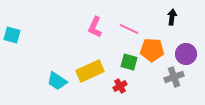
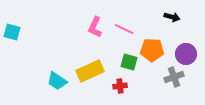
black arrow: rotated 98 degrees clockwise
pink line: moved 5 px left
cyan square: moved 3 px up
red cross: rotated 24 degrees clockwise
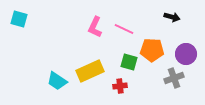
cyan square: moved 7 px right, 13 px up
gray cross: moved 1 px down
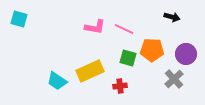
pink L-shape: rotated 105 degrees counterclockwise
green square: moved 1 px left, 4 px up
gray cross: moved 1 px down; rotated 24 degrees counterclockwise
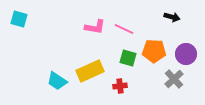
orange pentagon: moved 2 px right, 1 px down
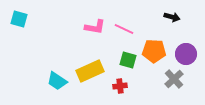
green square: moved 2 px down
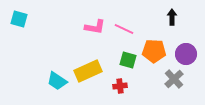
black arrow: rotated 105 degrees counterclockwise
yellow rectangle: moved 2 px left
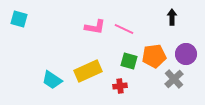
orange pentagon: moved 5 px down; rotated 10 degrees counterclockwise
green square: moved 1 px right, 1 px down
cyan trapezoid: moved 5 px left, 1 px up
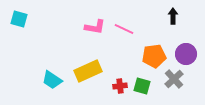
black arrow: moved 1 px right, 1 px up
green square: moved 13 px right, 25 px down
